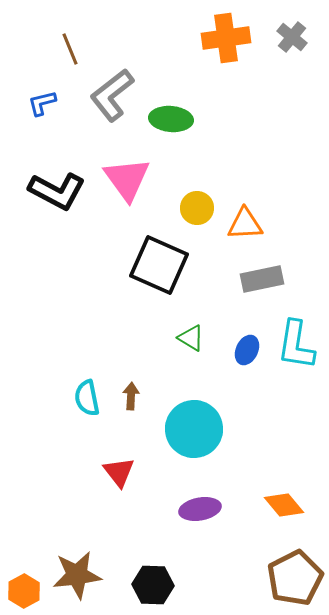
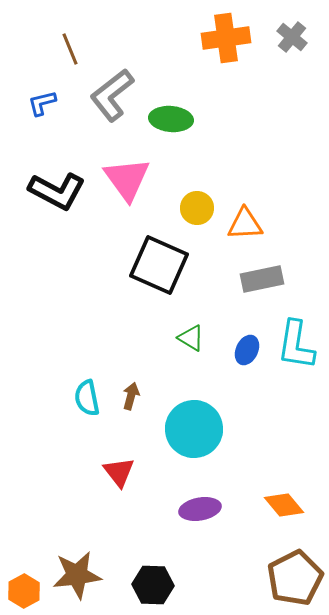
brown arrow: rotated 12 degrees clockwise
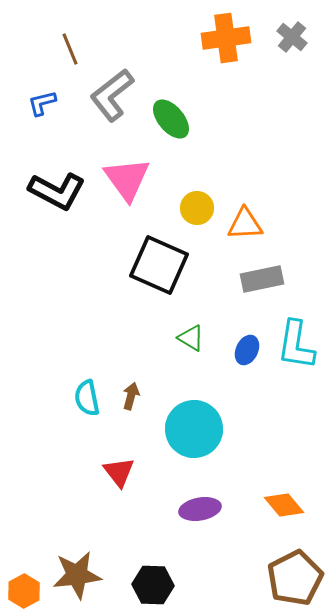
green ellipse: rotated 45 degrees clockwise
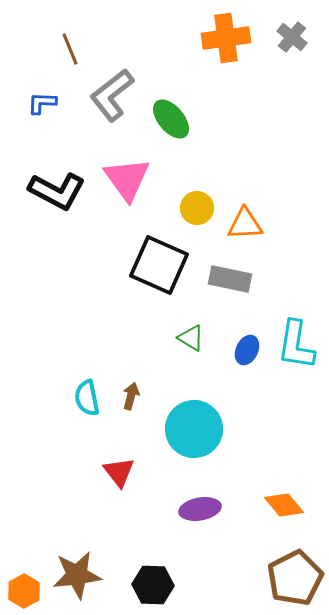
blue L-shape: rotated 16 degrees clockwise
gray rectangle: moved 32 px left; rotated 24 degrees clockwise
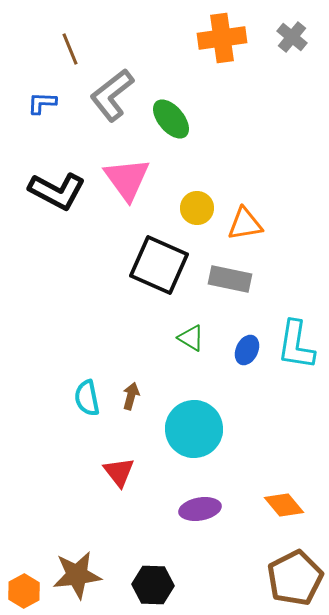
orange cross: moved 4 px left
orange triangle: rotated 6 degrees counterclockwise
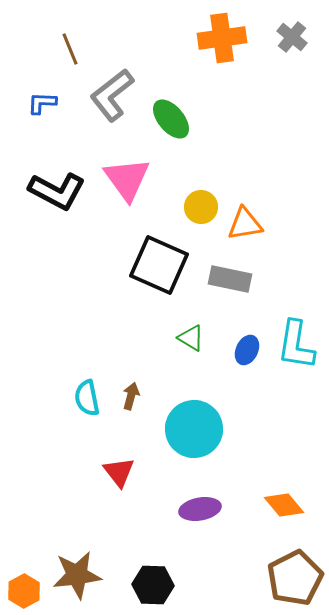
yellow circle: moved 4 px right, 1 px up
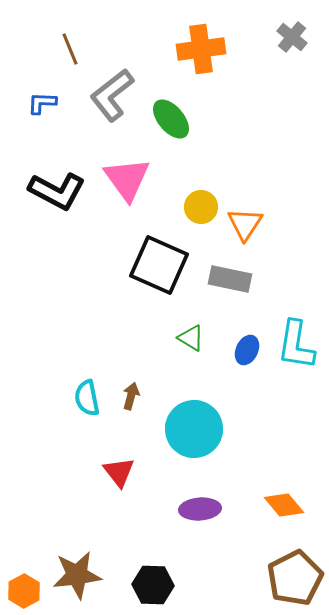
orange cross: moved 21 px left, 11 px down
orange triangle: rotated 48 degrees counterclockwise
purple ellipse: rotated 6 degrees clockwise
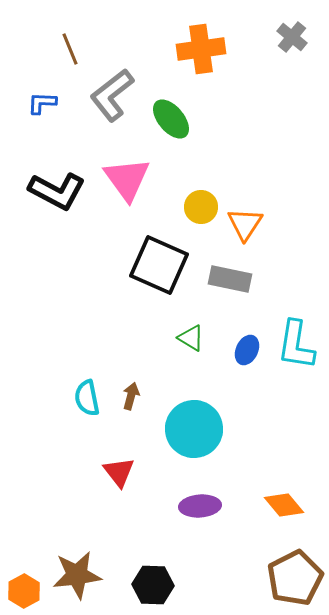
purple ellipse: moved 3 px up
